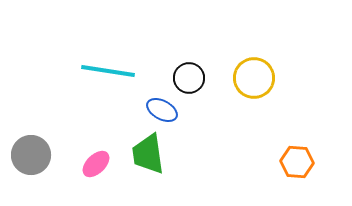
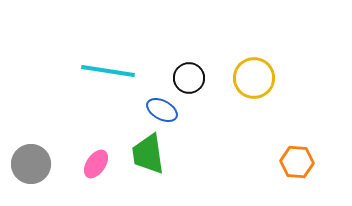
gray circle: moved 9 px down
pink ellipse: rotated 12 degrees counterclockwise
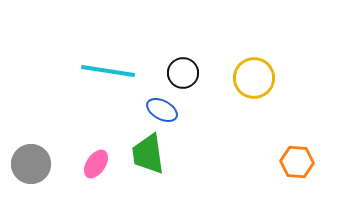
black circle: moved 6 px left, 5 px up
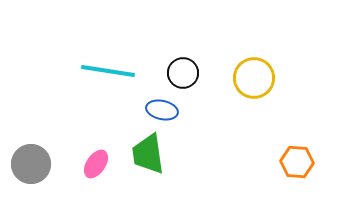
blue ellipse: rotated 16 degrees counterclockwise
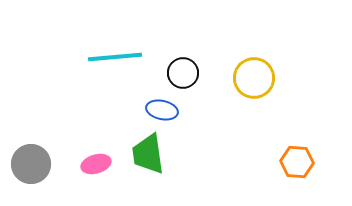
cyan line: moved 7 px right, 14 px up; rotated 14 degrees counterclockwise
pink ellipse: rotated 40 degrees clockwise
